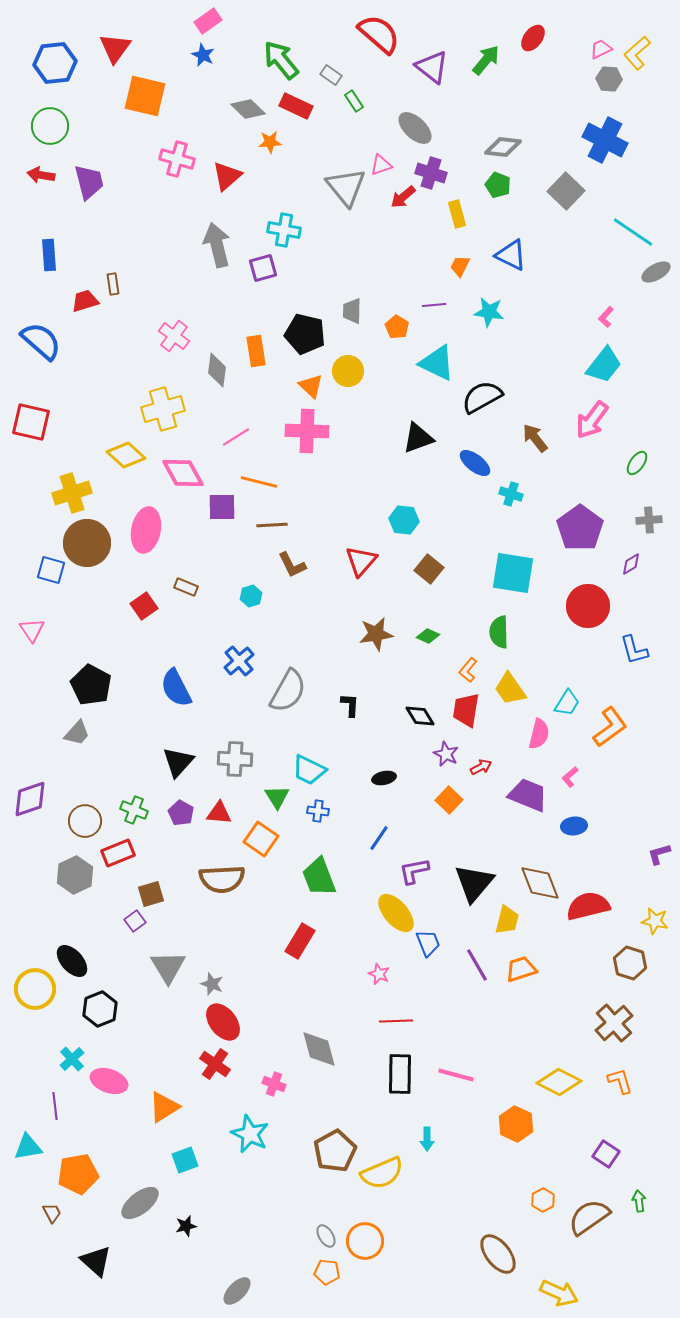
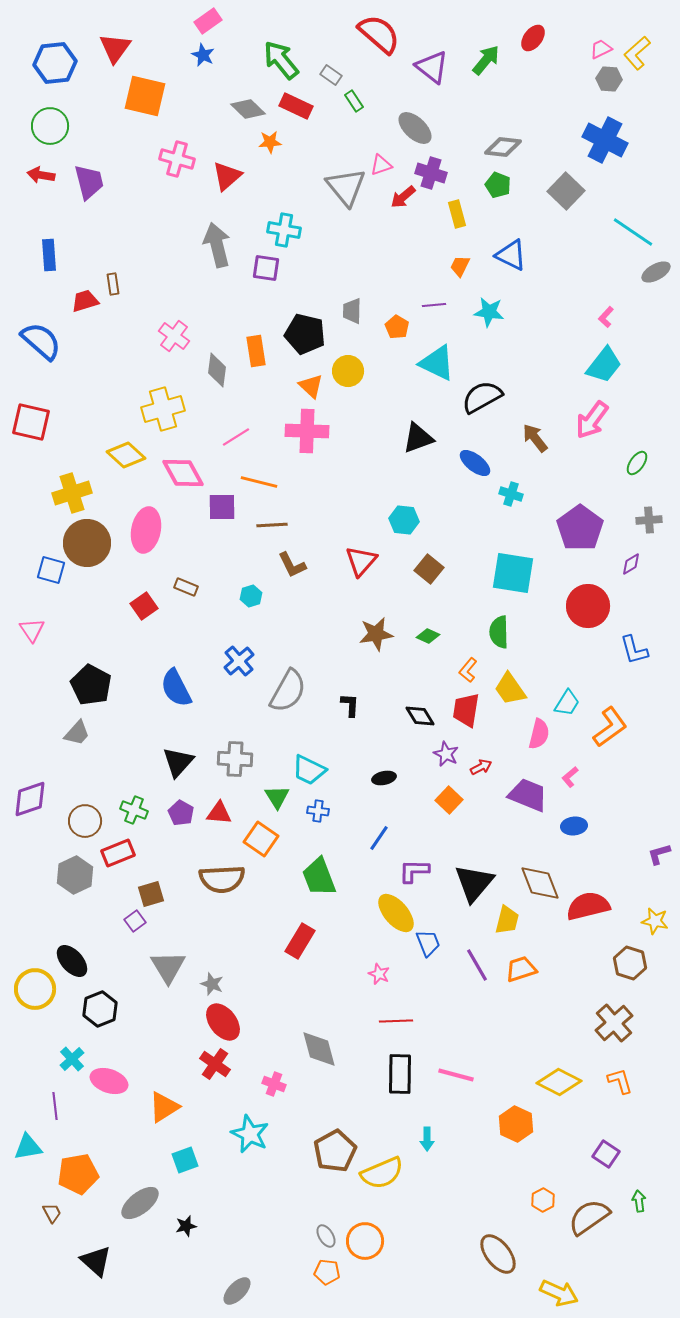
purple square at (263, 268): moved 3 px right; rotated 24 degrees clockwise
purple L-shape at (414, 871): rotated 12 degrees clockwise
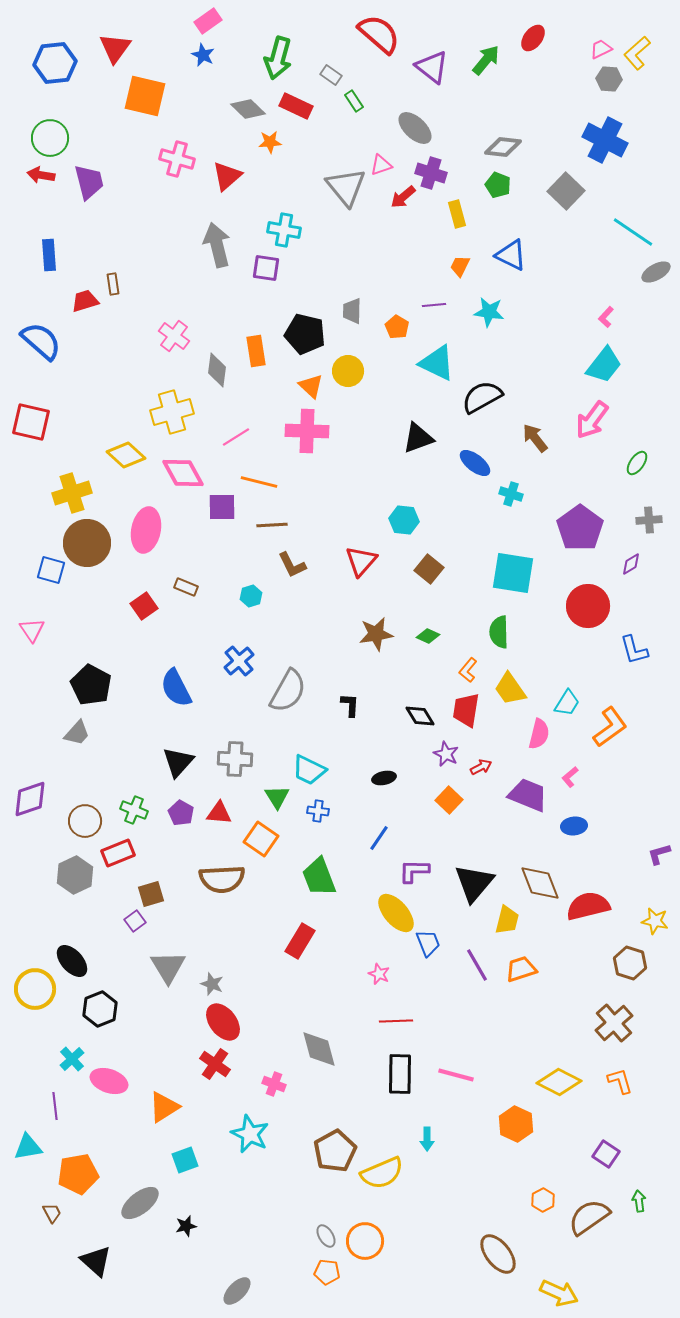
green arrow at (281, 60): moved 3 px left, 2 px up; rotated 126 degrees counterclockwise
green circle at (50, 126): moved 12 px down
yellow cross at (163, 409): moved 9 px right, 3 px down
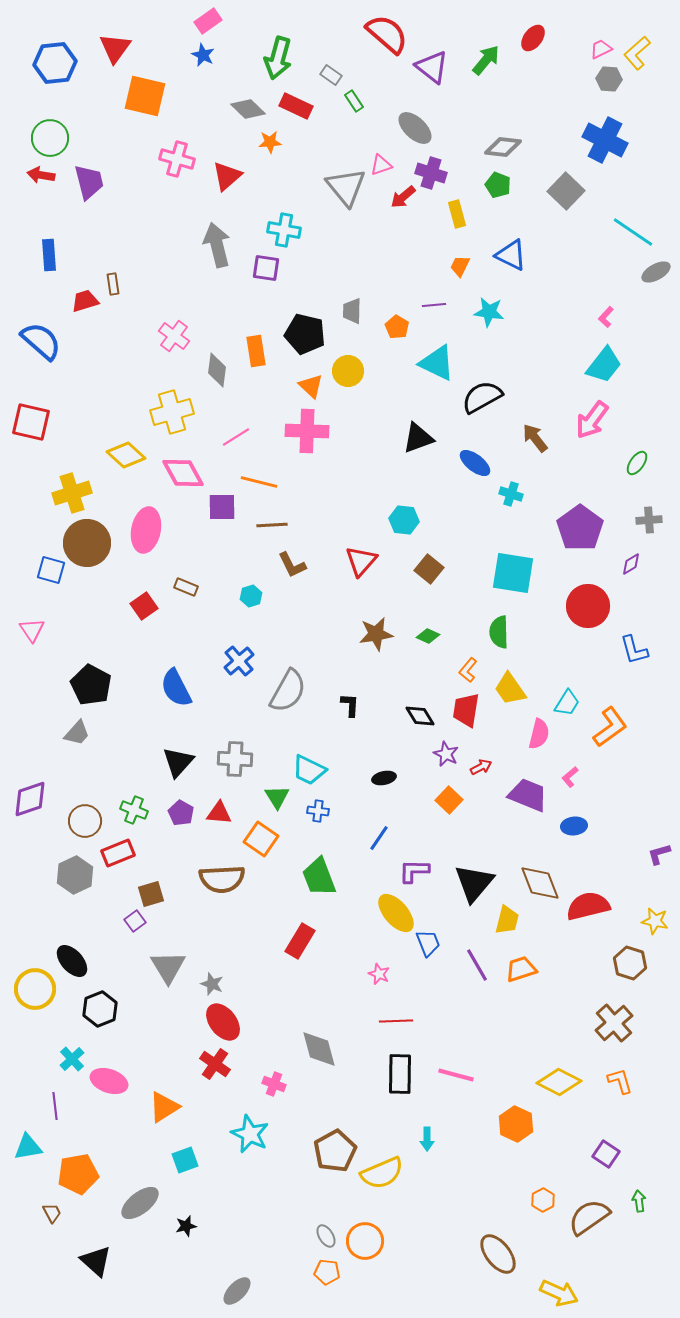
red semicircle at (379, 34): moved 8 px right
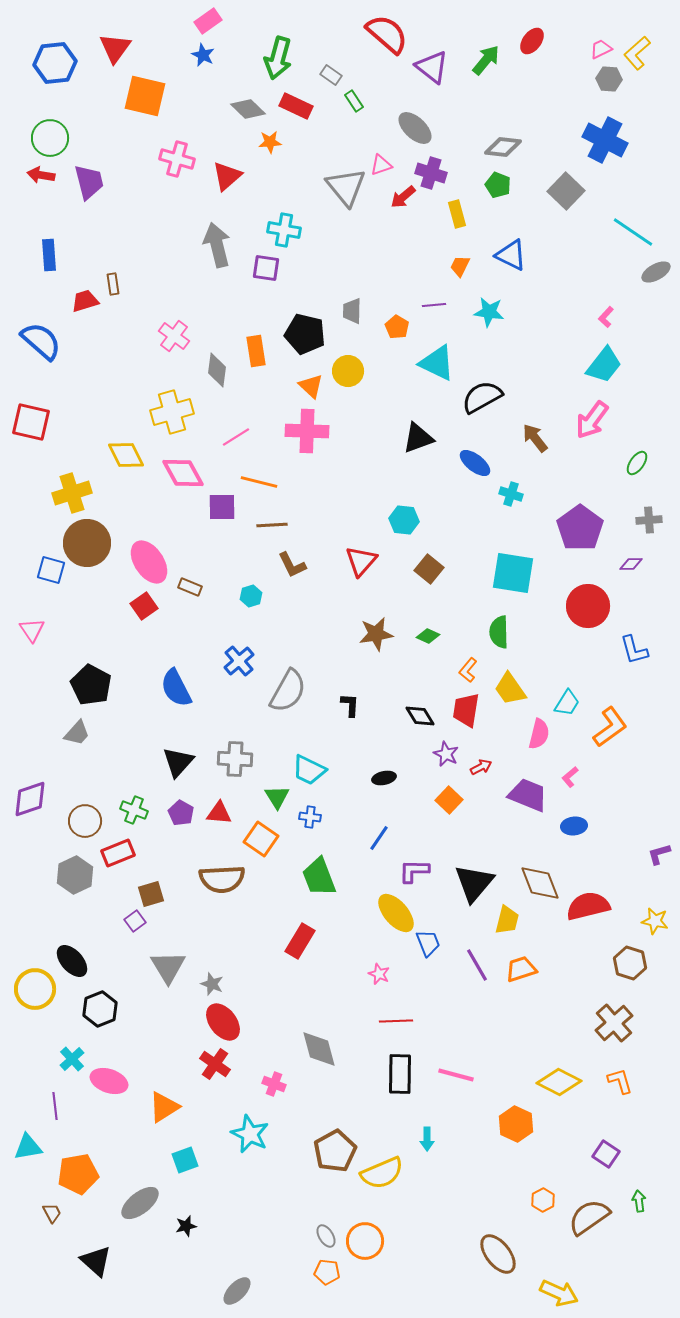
red ellipse at (533, 38): moved 1 px left, 3 px down
yellow diamond at (126, 455): rotated 21 degrees clockwise
pink ellipse at (146, 530): moved 3 px right, 32 px down; rotated 45 degrees counterclockwise
purple diamond at (631, 564): rotated 30 degrees clockwise
brown rectangle at (186, 587): moved 4 px right
blue cross at (318, 811): moved 8 px left, 6 px down
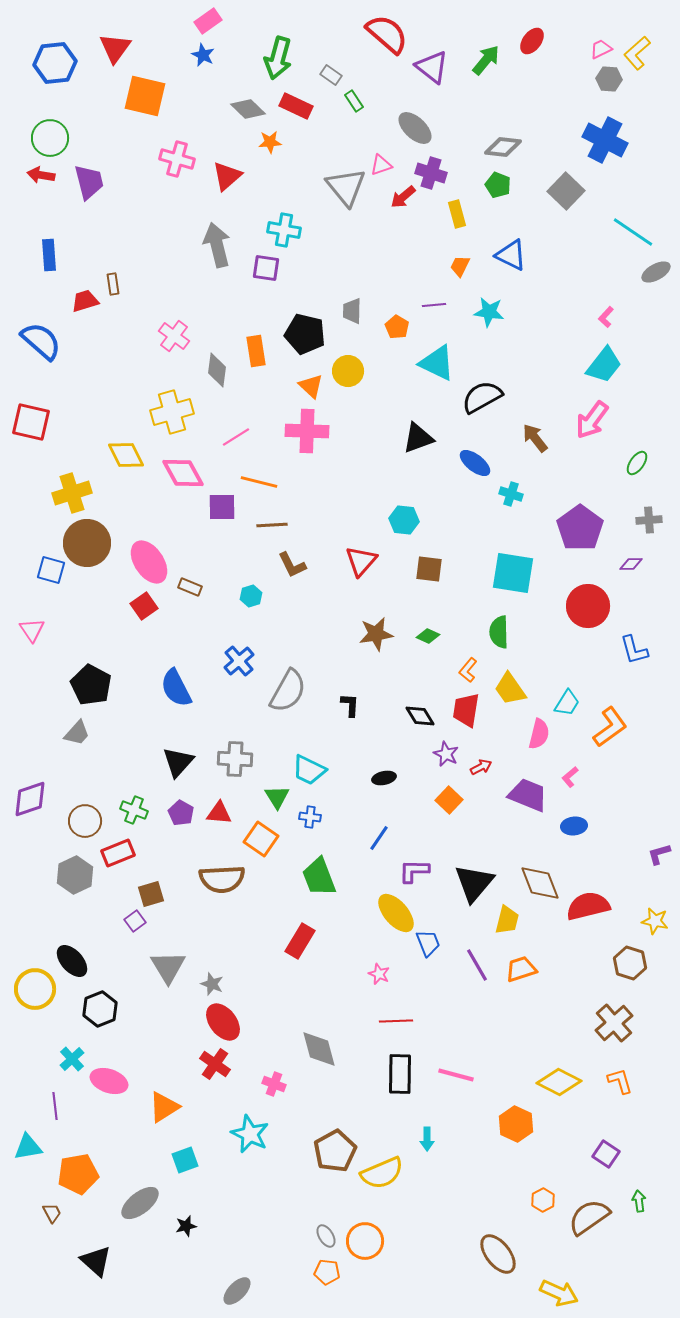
brown square at (429, 569): rotated 32 degrees counterclockwise
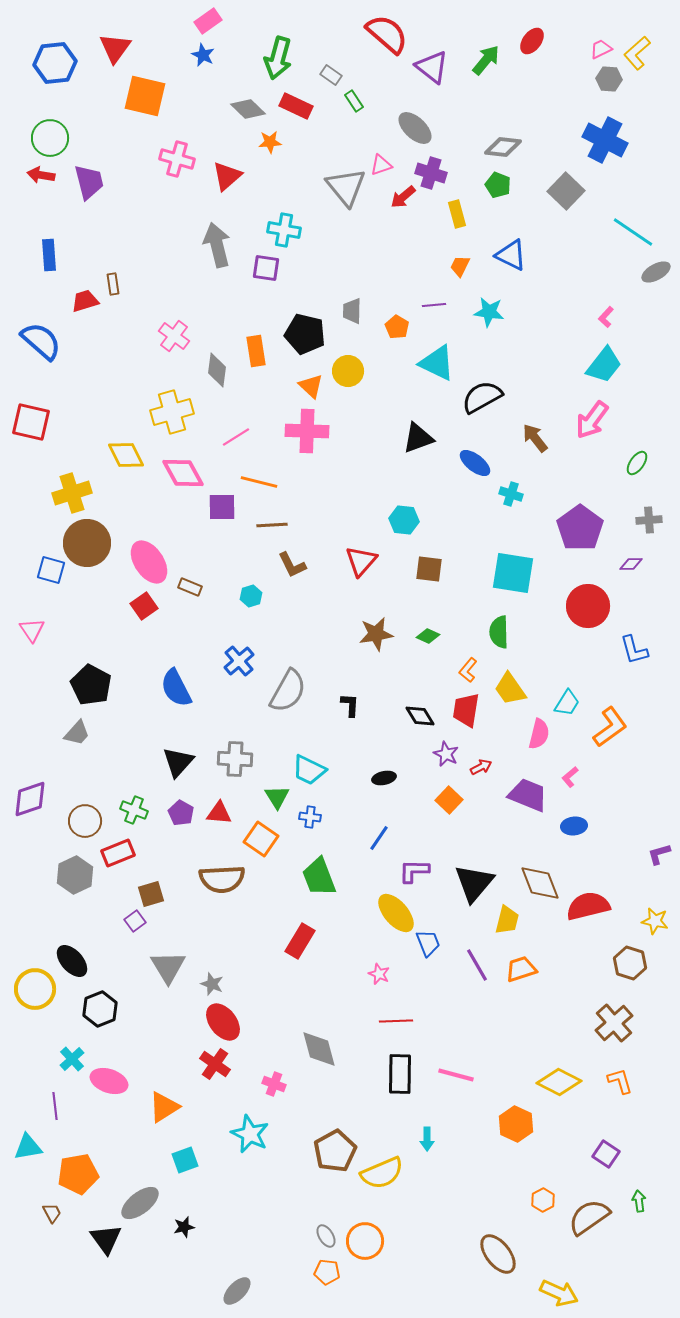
black star at (186, 1226): moved 2 px left, 1 px down
black triangle at (96, 1261): moved 10 px right, 22 px up; rotated 12 degrees clockwise
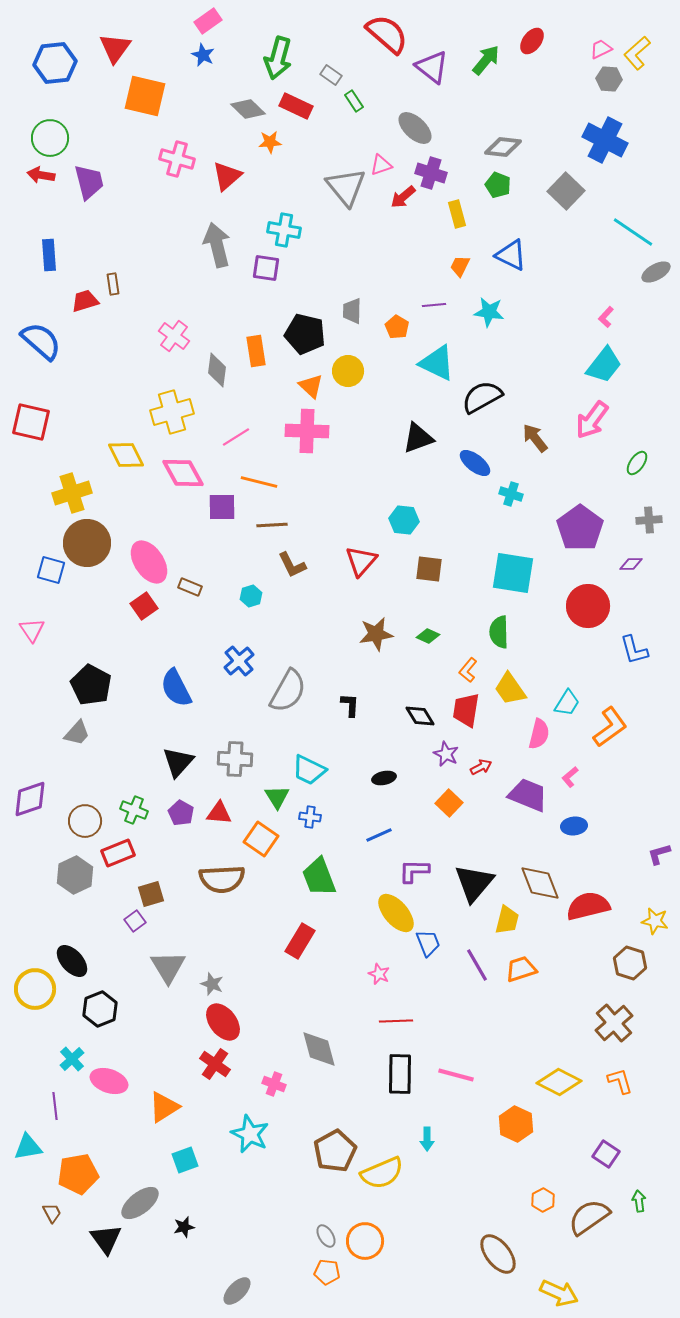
orange square at (449, 800): moved 3 px down
blue line at (379, 838): moved 3 px up; rotated 32 degrees clockwise
